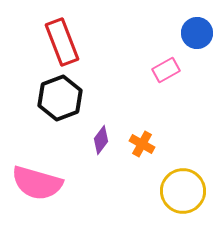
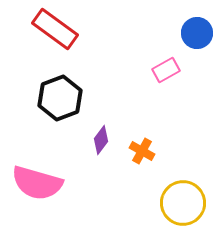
red rectangle: moved 7 px left, 13 px up; rotated 33 degrees counterclockwise
orange cross: moved 7 px down
yellow circle: moved 12 px down
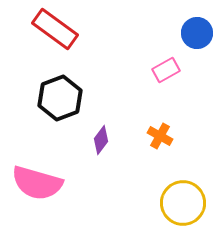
orange cross: moved 18 px right, 15 px up
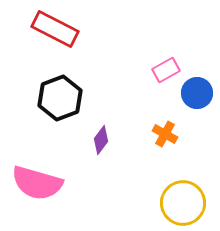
red rectangle: rotated 9 degrees counterclockwise
blue circle: moved 60 px down
orange cross: moved 5 px right, 2 px up
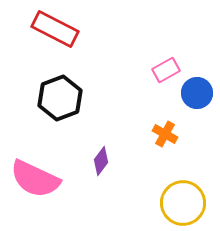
purple diamond: moved 21 px down
pink semicircle: moved 2 px left, 4 px up; rotated 9 degrees clockwise
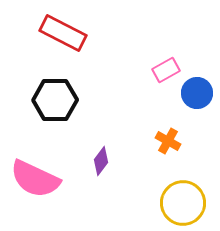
red rectangle: moved 8 px right, 4 px down
black hexagon: moved 5 px left, 2 px down; rotated 21 degrees clockwise
orange cross: moved 3 px right, 7 px down
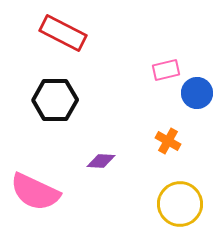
pink rectangle: rotated 16 degrees clockwise
purple diamond: rotated 56 degrees clockwise
pink semicircle: moved 13 px down
yellow circle: moved 3 px left, 1 px down
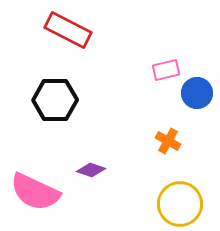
red rectangle: moved 5 px right, 3 px up
purple diamond: moved 10 px left, 9 px down; rotated 16 degrees clockwise
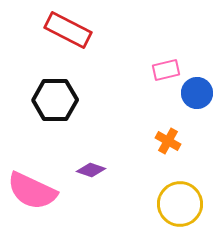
pink semicircle: moved 3 px left, 1 px up
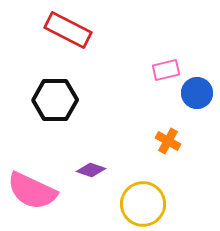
yellow circle: moved 37 px left
